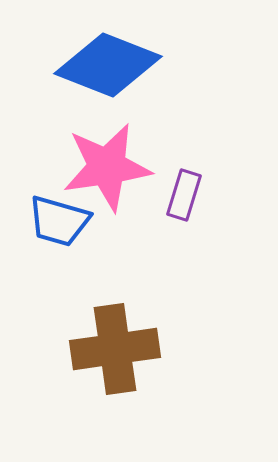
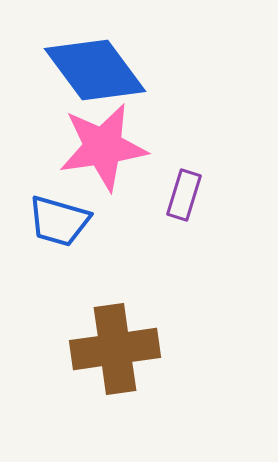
blue diamond: moved 13 px left, 5 px down; rotated 32 degrees clockwise
pink star: moved 4 px left, 20 px up
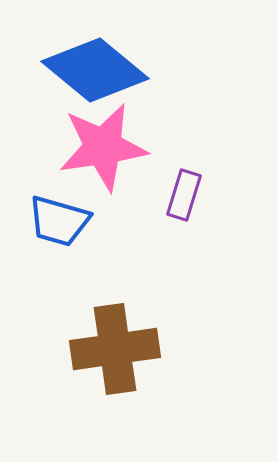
blue diamond: rotated 14 degrees counterclockwise
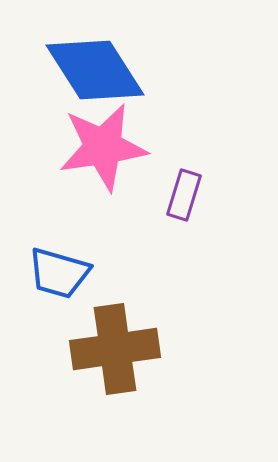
blue diamond: rotated 18 degrees clockwise
blue trapezoid: moved 52 px down
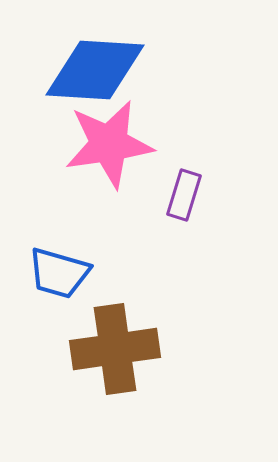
blue diamond: rotated 54 degrees counterclockwise
pink star: moved 6 px right, 3 px up
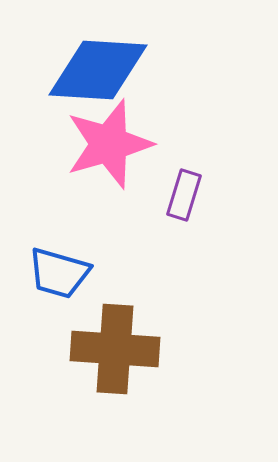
blue diamond: moved 3 px right
pink star: rotated 8 degrees counterclockwise
brown cross: rotated 12 degrees clockwise
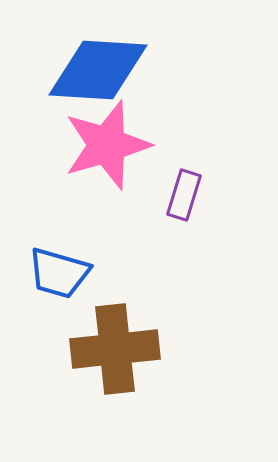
pink star: moved 2 px left, 1 px down
brown cross: rotated 10 degrees counterclockwise
